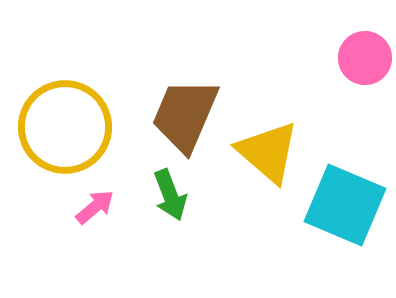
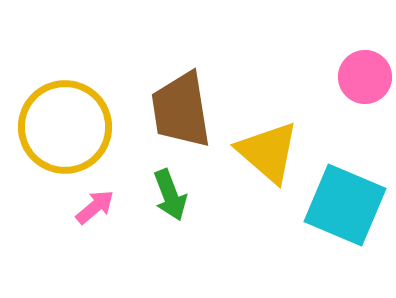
pink circle: moved 19 px down
brown trapezoid: moved 4 px left, 5 px up; rotated 32 degrees counterclockwise
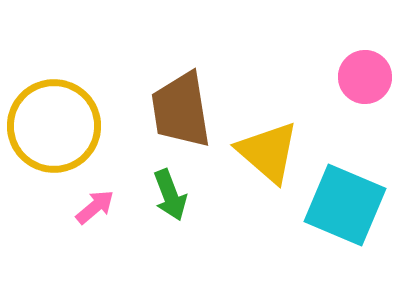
yellow circle: moved 11 px left, 1 px up
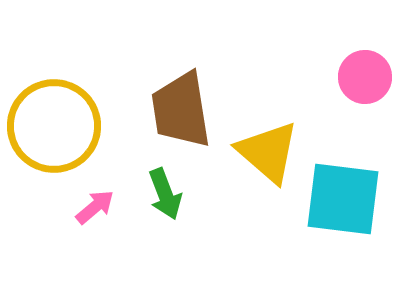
green arrow: moved 5 px left, 1 px up
cyan square: moved 2 px left, 6 px up; rotated 16 degrees counterclockwise
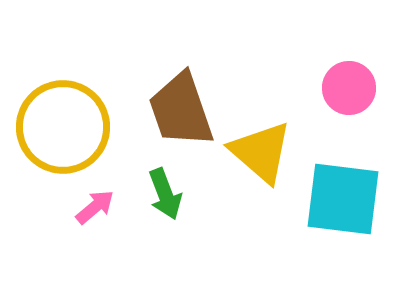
pink circle: moved 16 px left, 11 px down
brown trapezoid: rotated 10 degrees counterclockwise
yellow circle: moved 9 px right, 1 px down
yellow triangle: moved 7 px left
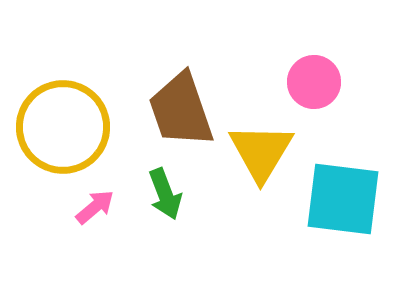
pink circle: moved 35 px left, 6 px up
yellow triangle: rotated 20 degrees clockwise
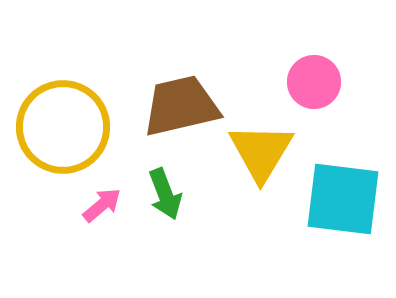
brown trapezoid: moved 4 px up; rotated 96 degrees clockwise
pink arrow: moved 7 px right, 2 px up
